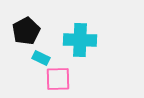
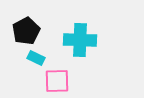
cyan rectangle: moved 5 px left
pink square: moved 1 px left, 2 px down
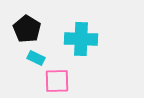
black pentagon: moved 1 px right, 2 px up; rotated 12 degrees counterclockwise
cyan cross: moved 1 px right, 1 px up
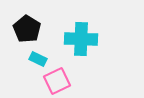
cyan rectangle: moved 2 px right, 1 px down
pink square: rotated 24 degrees counterclockwise
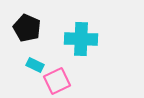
black pentagon: moved 1 px up; rotated 8 degrees counterclockwise
cyan rectangle: moved 3 px left, 6 px down
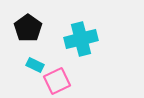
black pentagon: moved 1 px right; rotated 12 degrees clockwise
cyan cross: rotated 16 degrees counterclockwise
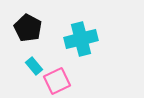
black pentagon: rotated 8 degrees counterclockwise
cyan rectangle: moved 1 px left, 1 px down; rotated 24 degrees clockwise
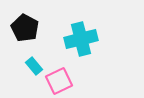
black pentagon: moved 3 px left
pink square: moved 2 px right
